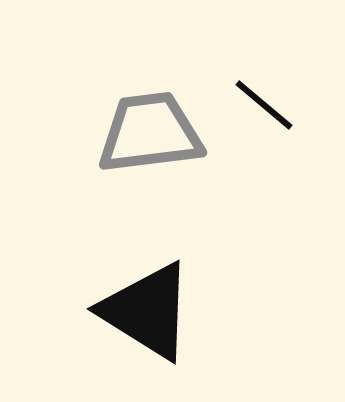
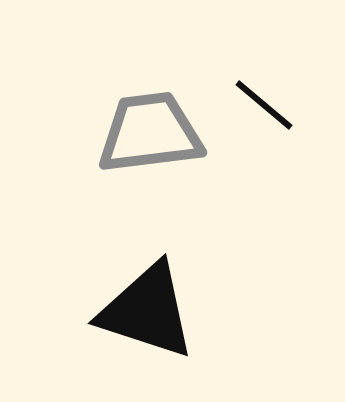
black triangle: rotated 14 degrees counterclockwise
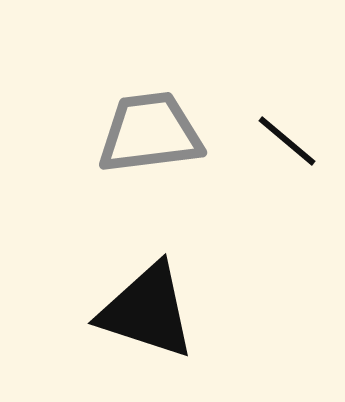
black line: moved 23 px right, 36 px down
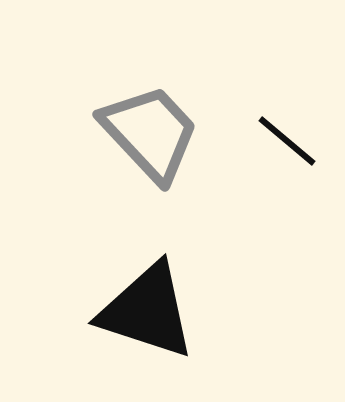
gray trapezoid: rotated 54 degrees clockwise
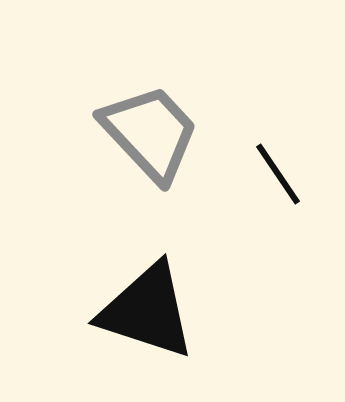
black line: moved 9 px left, 33 px down; rotated 16 degrees clockwise
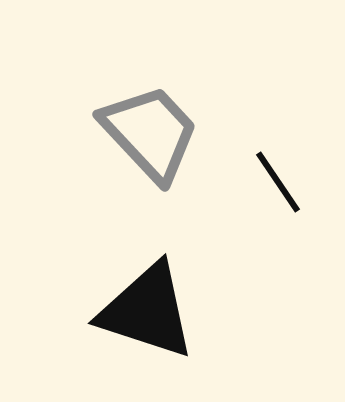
black line: moved 8 px down
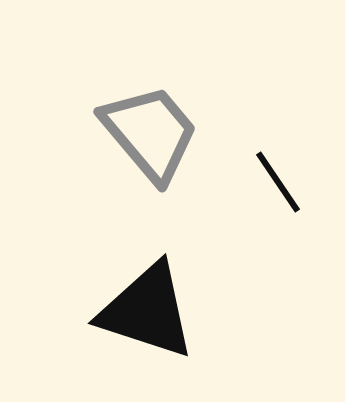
gray trapezoid: rotated 3 degrees clockwise
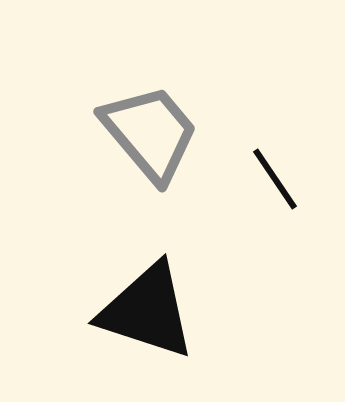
black line: moved 3 px left, 3 px up
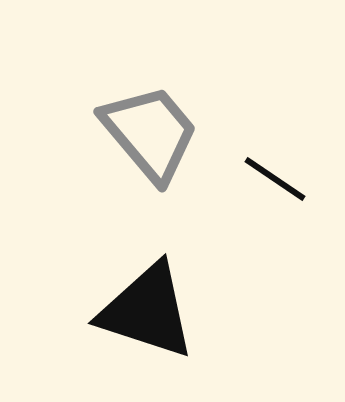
black line: rotated 22 degrees counterclockwise
